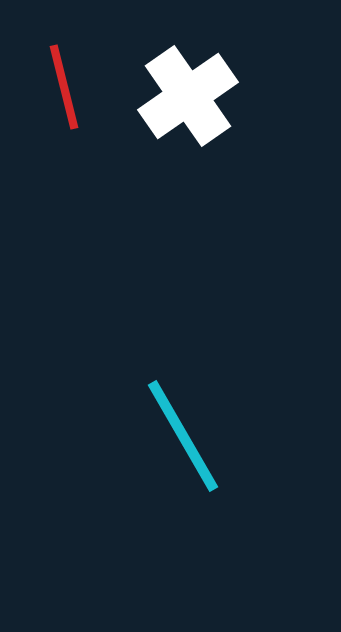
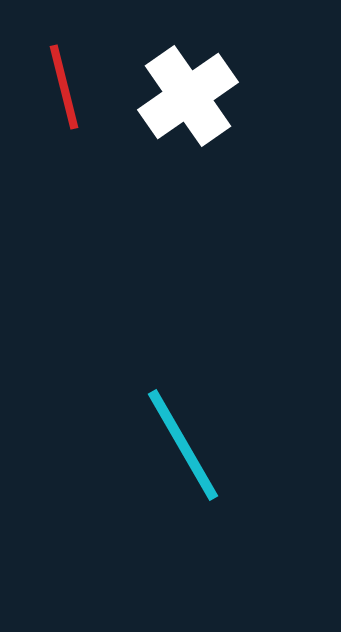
cyan line: moved 9 px down
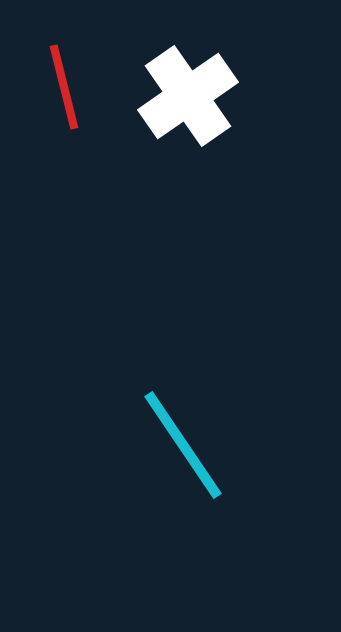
cyan line: rotated 4 degrees counterclockwise
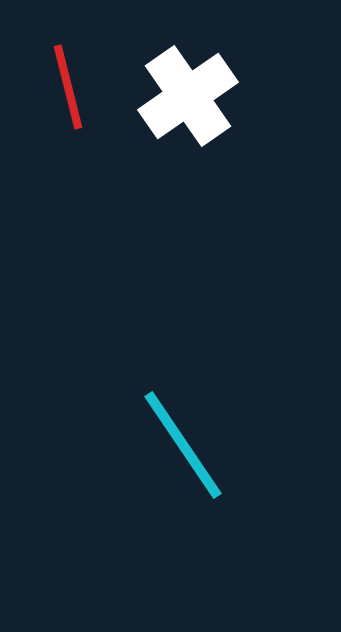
red line: moved 4 px right
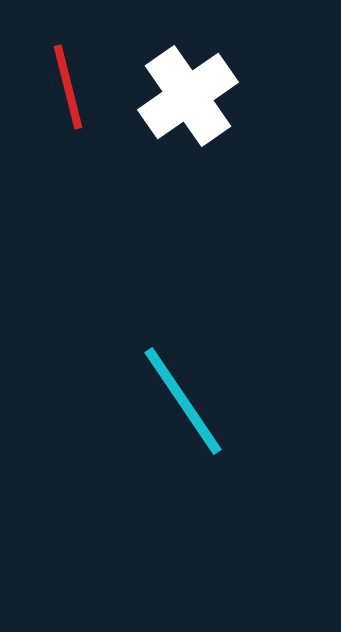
cyan line: moved 44 px up
